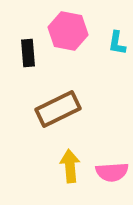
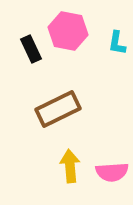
black rectangle: moved 3 px right, 4 px up; rotated 20 degrees counterclockwise
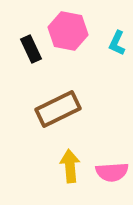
cyan L-shape: rotated 15 degrees clockwise
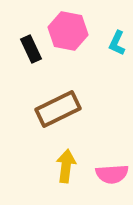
yellow arrow: moved 4 px left; rotated 12 degrees clockwise
pink semicircle: moved 2 px down
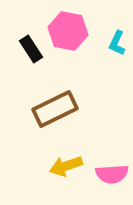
black rectangle: rotated 8 degrees counterclockwise
brown rectangle: moved 3 px left
yellow arrow: rotated 116 degrees counterclockwise
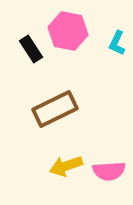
pink semicircle: moved 3 px left, 3 px up
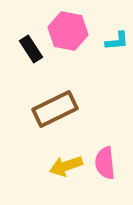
cyan L-shape: moved 2 px up; rotated 120 degrees counterclockwise
pink semicircle: moved 4 px left, 8 px up; rotated 88 degrees clockwise
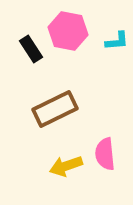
pink semicircle: moved 9 px up
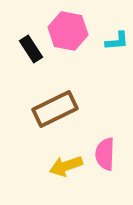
pink semicircle: rotated 8 degrees clockwise
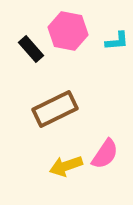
black rectangle: rotated 8 degrees counterclockwise
pink semicircle: rotated 148 degrees counterclockwise
